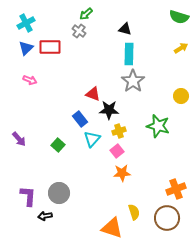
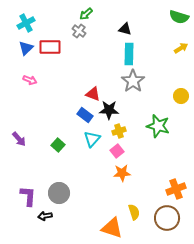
blue rectangle: moved 5 px right, 4 px up; rotated 14 degrees counterclockwise
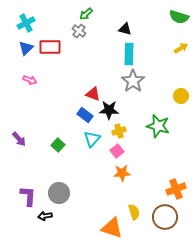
brown circle: moved 2 px left, 1 px up
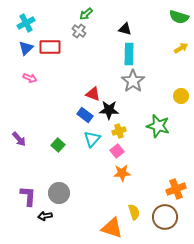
pink arrow: moved 2 px up
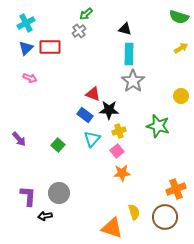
gray cross: rotated 16 degrees clockwise
